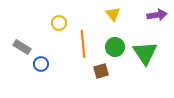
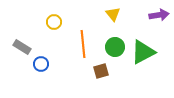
purple arrow: moved 2 px right
yellow circle: moved 5 px left, 1 px up
green triangle: moved 2 px left, 1 px up; rotated 36 degrees clockwise
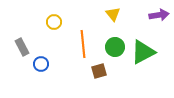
gray rectangle: rotated 30 degrees clockwise
brown square: moved 2 px left
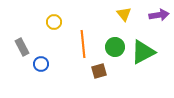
yellow triangle: moved 11 px right
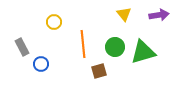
green triangle: rotated 12 degrees clockwise
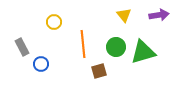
yellow triangle: moved 1 px down
green circle: moved 1 px right
